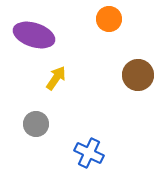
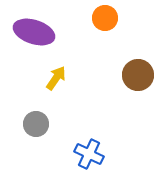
orange circle: moved 4 px left, 1 px up
purple ellipse: moved 3 px up
blue cross: moved 1 px down
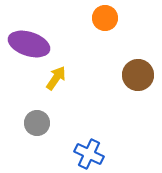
purple ellipse: moved 5 px left, 12 px down
gray circle: moved 1 px right, 1 px up
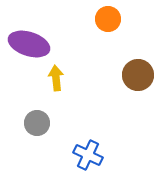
orange circle: moved 3 px right, 1 px down
yellow arrow: rotated 40 degrees counterclockwise
blue cross: moved 1 px left, 1 px down
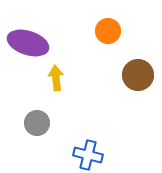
orange circle: moved 12 px down
purple ellipse: moved 1 px left, 1 px up
blue cross: rotated 12 degrees counterclockwise
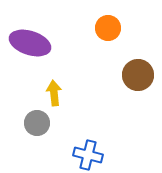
orange circle: moved 3 px up
purple ellipse: moved 2 px right
yellow arrow: moved 2 px left, 15 px down
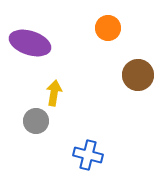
yellow arrow: rotated 15 degrees clockwise
gray circle: moved 1 px left, 2 px up
